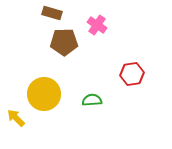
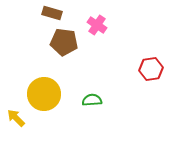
brown pentagon: rotated 8 degrees clockwise
red hexagon: moved 19 px right, 5 px up
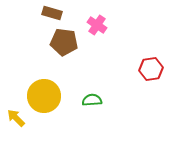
yellow circle: moved 2 px down
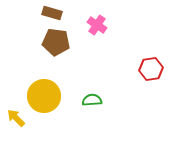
brown pentagon: moved 8 px left
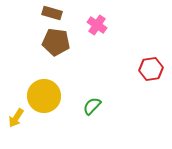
green semicircle: moved 6 px down; rotated 42 degrees counterclockwise
yellow arrow: rotated 102 degrees counterclockwise
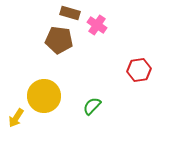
brown rectangle: moved 18 px right
brown pentagon: moved 3 px right, 2 px up
red hexagon: moved 12 px left, 1 px down
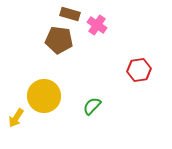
brown rectangle: moved 1 px down
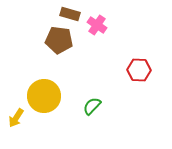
red hexagon: rotated 10 degrees clockwise
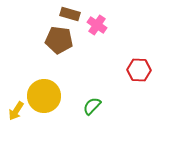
yellow arrow: moved 7 px up
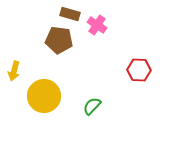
yellow arrow: moved 2 px left, 40 px up; rotated 18 degrees counterclockwise
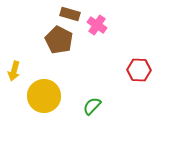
brown pentagon: rotated 20 degrees clockwise
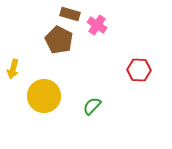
yellow arrow: moved 1 px left, 2 px up
